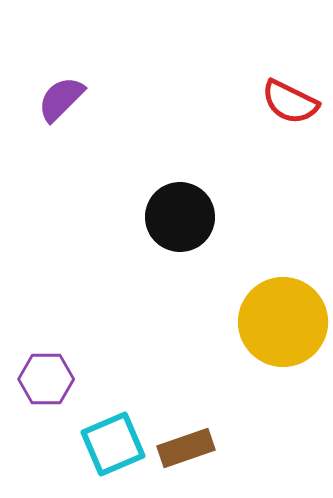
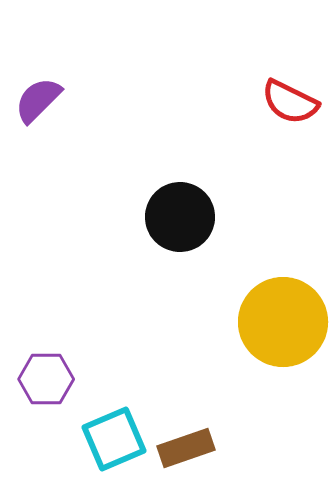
purple semicircle: moved 23 px left, 1 px down
cyan square: moved 1 px right, 5 px up
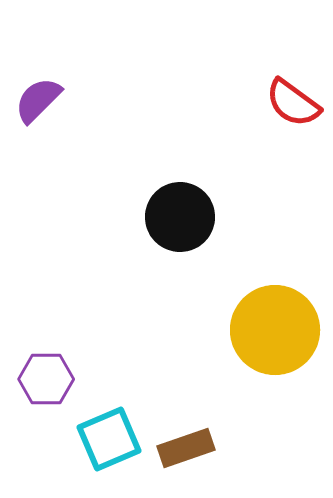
red semicircle: moved 3 px right, 1 px down; rotated 10 degrees clockwise
yellow circle: moved 8 px left, 8 px down
cyan square: moved 5 px left
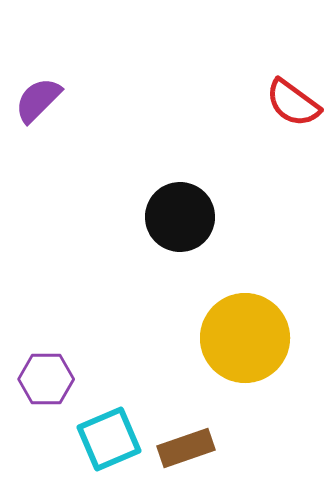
yellow circle: moved 30 px left, 8 px down
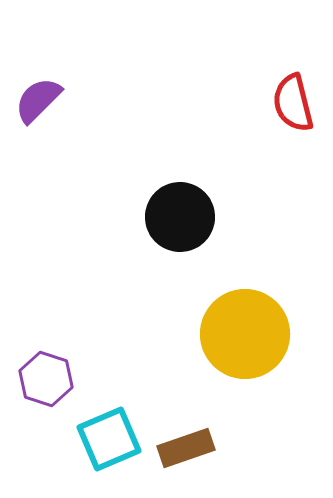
red semicircle: rotated 40 degrees clockwise
yellow circle: moved 4 px up
purple hexagon: rotated 18 degrees clockwise
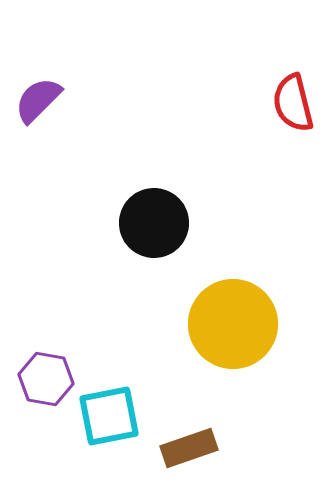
black circle: moved 26 px left, 6 px down
yellow circle: moved 12 px left, 10 px up
purple hexagon: rotated 8 degrees counterclockwise
cyan square: moved 23 px up; rotated 12 degrees clockwise
brown rectangle: moved 3 px right
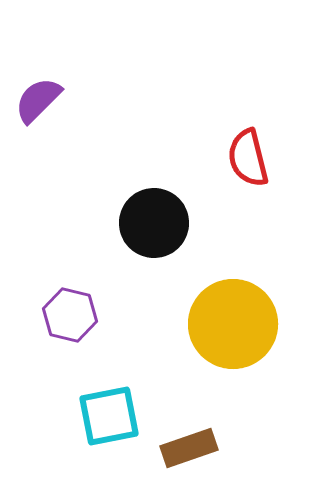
red semicircle: moved 45 px left, 55 px down
purple hexagon: moved 24 px right, 64 px up; rotated 4 degrees clockwise
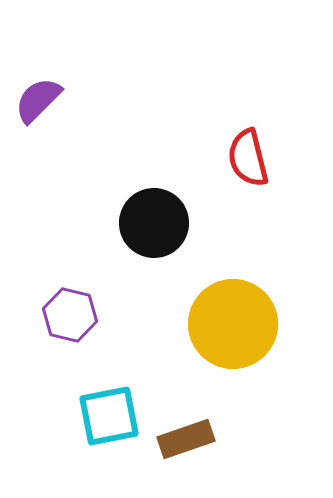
brown rectangle: moved 3 px left, 9 px up
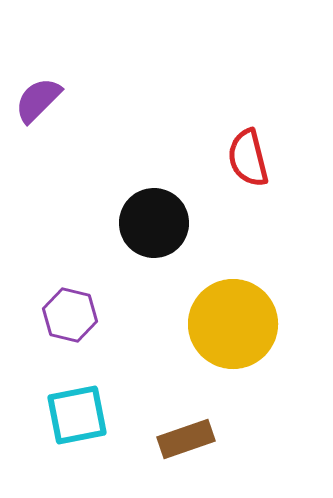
cyan square: moved 32 px left, 1 px up
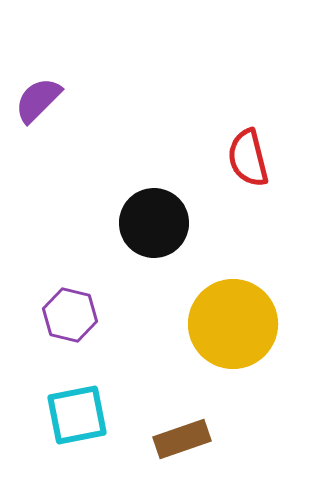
brown rectangle: moved 4 px left
